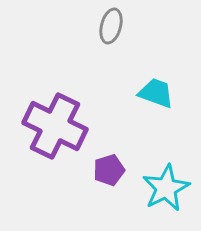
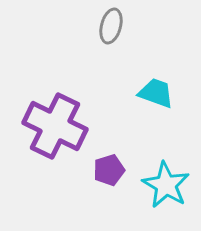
cyan star: moved 3 px up; rotated 15 degrees counterclockwise
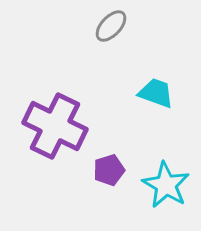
gray ellipse: rotated 28 degrees clockwise
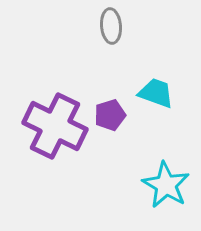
gray ellipse: rotated 48 degrees counterclockwise
purple pentagon: moved 1 px right, 55 px up
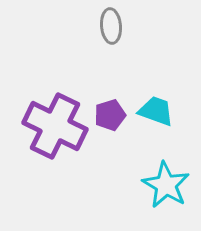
cyan trapezoid: moved 18 px down
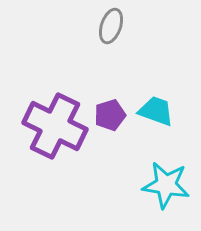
gray ellipse: rotated 24 degrees clockwise
cyan star: rotated 21 degrees counterclockwise
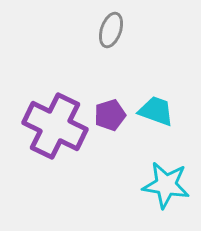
gray ellipse: moved 4 px down
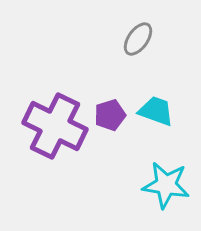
gray ellipse: moved 27 px right, 9 px down; rotated 16 degrees clockwise
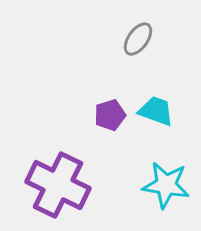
purple cross: moved 3 px right, 59 px down
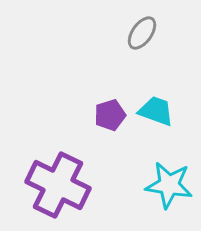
gray ellipse: moved 4 px right, 6 px up
cyan star: moved 3 px right
